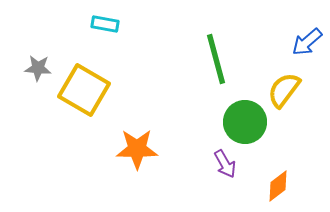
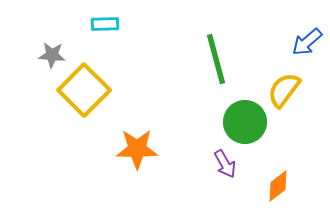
cyan rectangle: rotated 12 degrees counterclockwise
gray star: moved 14 px right, 13 px up
yellow square: rotated 15 degrees clockwise
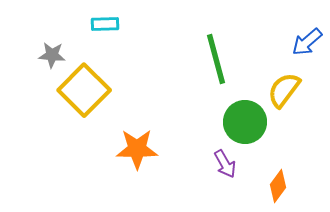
orange diamond: rotated 16 degrees counterclockwise
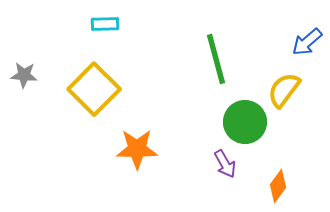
gray star: moved 28 px left, 20 px down
yellow square: moved 10 px right, 1 px up
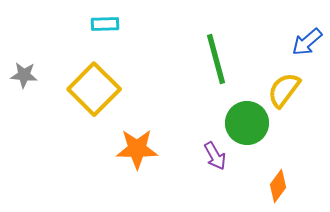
green circle: moved 2 px right, 1 px down
purple arrow: moved 10 px left, 8 px up
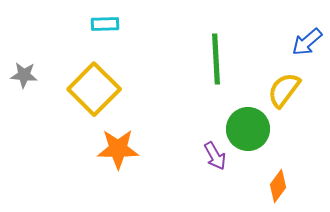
green line: rotated 12 degrees clockwise
green circle: moved 1 px right, 6 px down
orange star: moved 19 px left
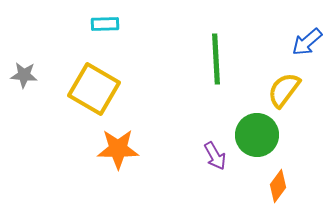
yellow square: rotated 15 degrees counterclockwise
green circle: moved 9 px right, 6 px down
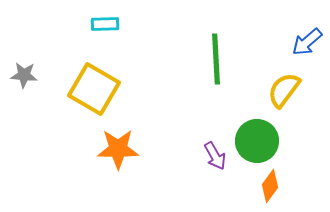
green circle: moved 6 px down
orange diamond: moved 8 px left
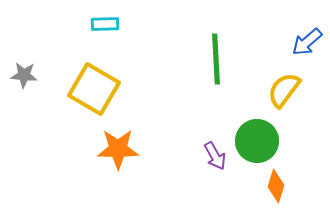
orange diamond: moved 6 px right; rotated 20 degrees counterclockwise
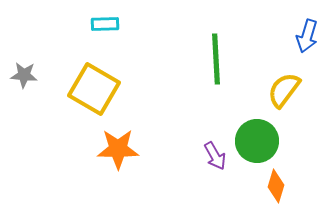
blue arrow: moved 6 px up; rotated 32 degrees counterclockwise
